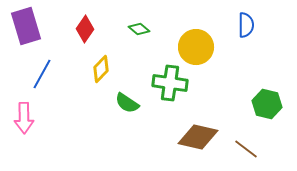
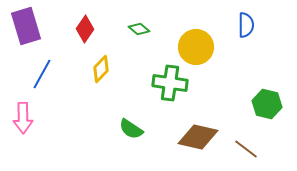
green semicircle: moved 4 px right, 26 px down
pink arrow: moved 1 px left
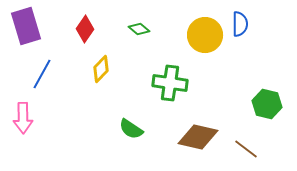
blue semicircle: moved 6 px left, 1 px up
yellow circle: moved 9 px right, 12 px up
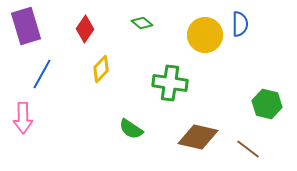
green diamond: moved 3 px right, 6 px up
brown line: moved 2 px right
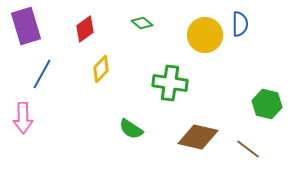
red diamond: rotated 20 degrees clockwise
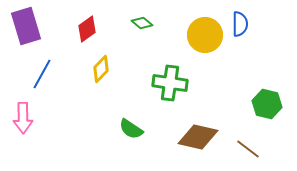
red diamond: moved 2 px right
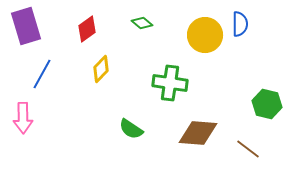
brown diamond: moved 4 px up; rotated 9 degrees counterclockwise
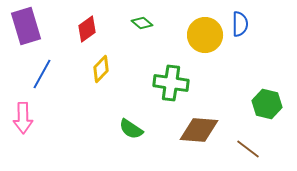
green cross: moved 1 px right
brown diamond: moved 1 px right, 3 px up
